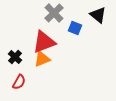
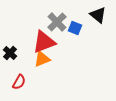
gray cross: moved 3 px right, 9 px down
black cross: moved 5 px left, 4 px up
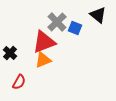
orange triangle: moved 1 px right, 1 px down
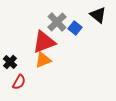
blue square: rotated 16 degrees clockwise
black cross: moved 9 px down
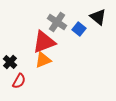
black triangle: moved 2 px down
gray cross: rotated 12 degrees counterclockwise
blue square: moved 4 px right, 1 px down
red semicircle: moved 1 px up
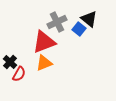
black triangle: moved 9 px left, 2 px down
gray cross: rotated 30 degrees clockwise
orange triangle: moved 1 px right, 3 px down
red semicircle: moved 7 px up
